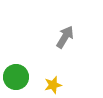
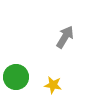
yellow star: rotated 24 degrees clockwise
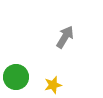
yellow star: rotated 24 degrees counterclockwise
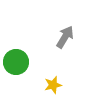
green circle: moved 15 px up
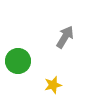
green circle: moved 2 px right, 1 px up
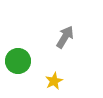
yellow star: moved 1 px right, 4 px up; rotated 12 degrees counterclockwise
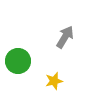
yellow star: rotated 12 degrees clockwise
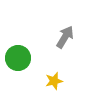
green circle: moved 3 px up
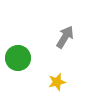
yellow star: moved 3 px right, 1 px down
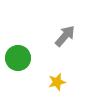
gray arrow: moved 1 px up; rotated 10 degrees clockwise
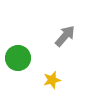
yellow star: moved 5 px left, 2 px up
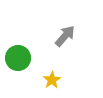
yellow star: rotated 18 degrees counterclockwise
